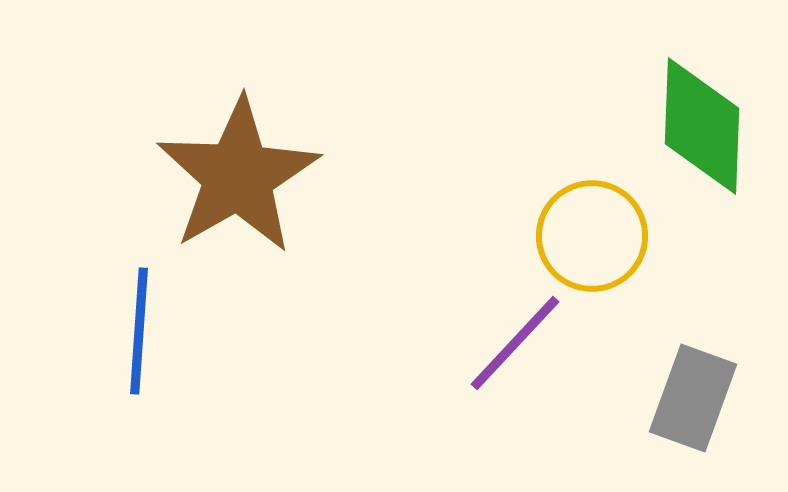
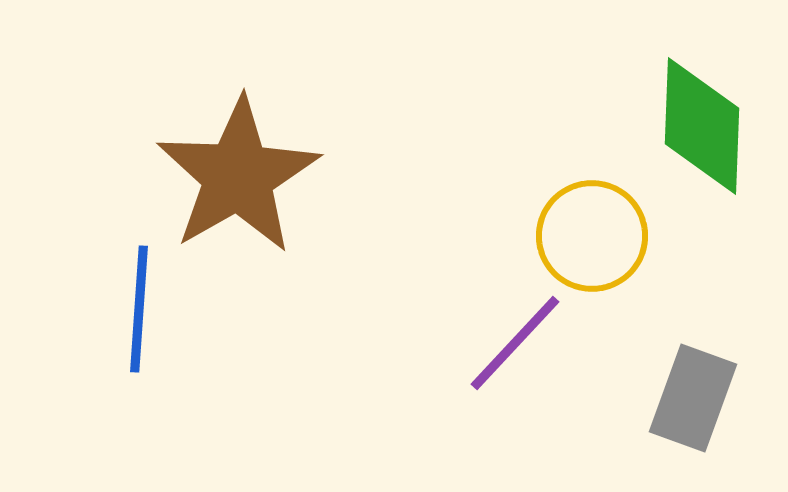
blue line: moved 22 px up
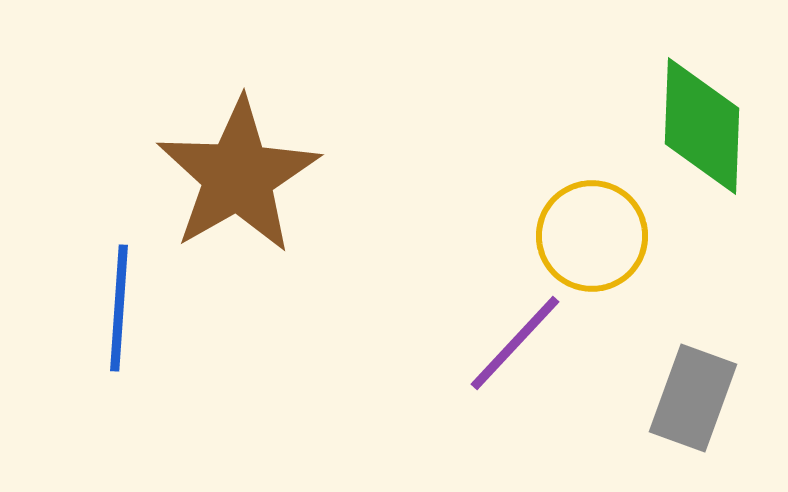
blue line: moved 20 px left, 1 px up
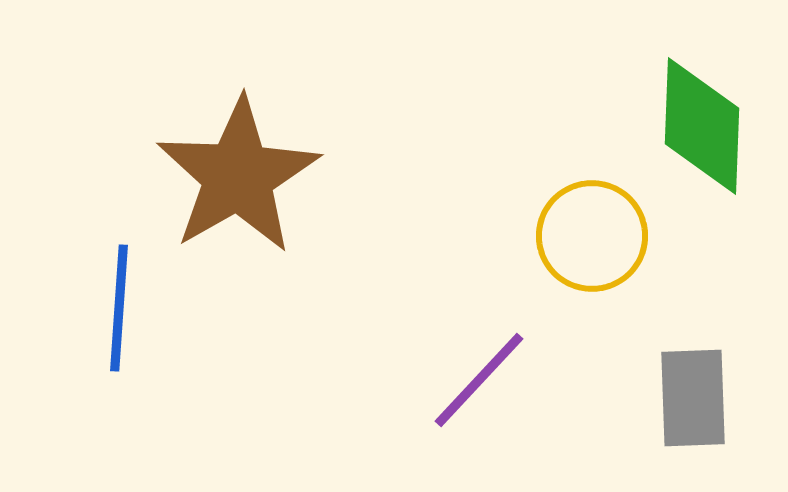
purple line: moved 36 px left, 37 px down
gray rectangle: rotated 22 degrees counterclockwise
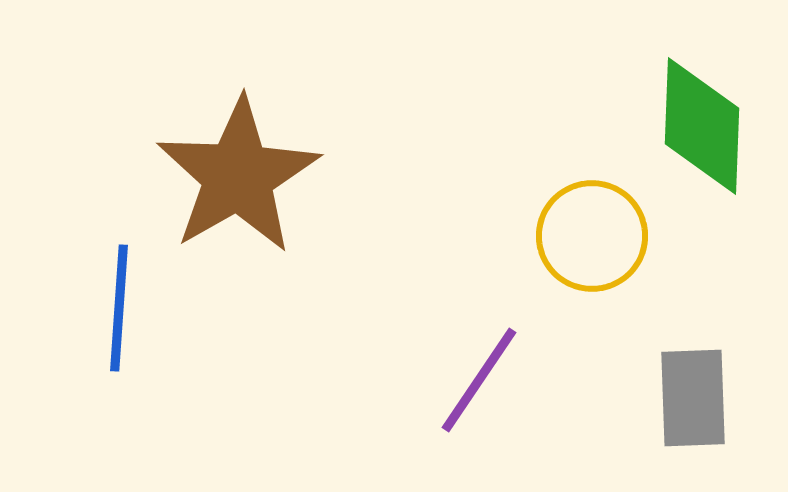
purple line: rotated 9 degrees counterclockwise
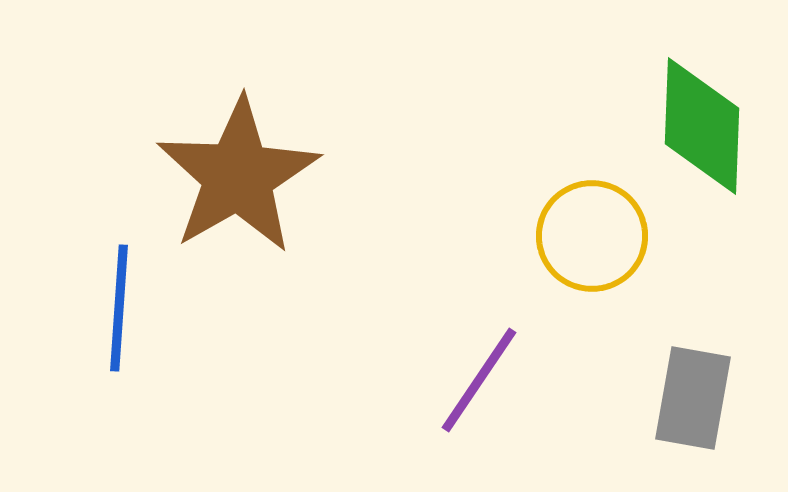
gray rectangle: rotated 12 degrees clockwise
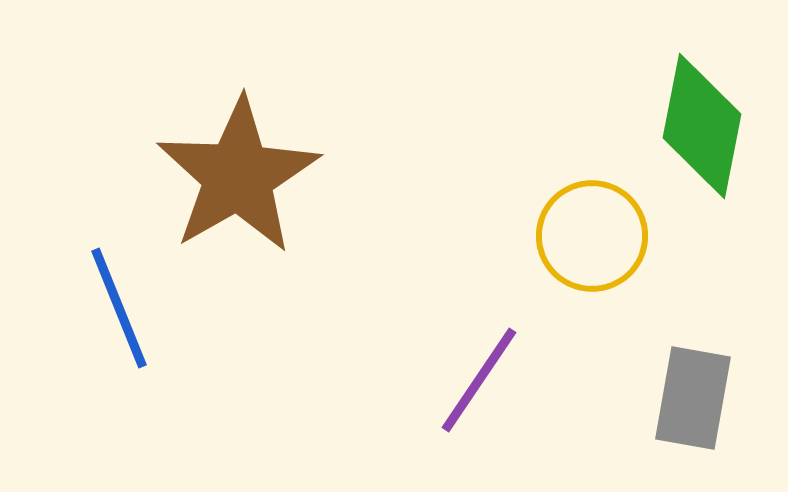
green diamond: rotated 9 degrees clockwise
blue line: rotated 26 degrees counterclockwise
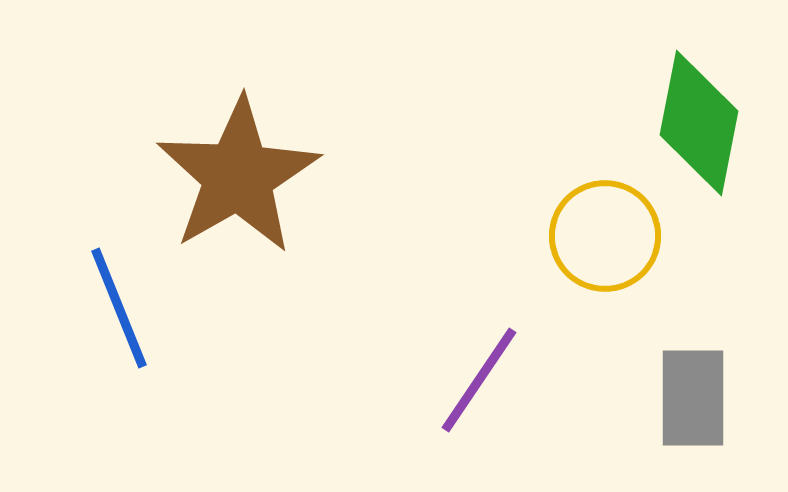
green diamond: moved 3 px left, 3 px up
yellow circle: moved 13 px right
gray rectangle: rotated 10 degrees counterclockwise
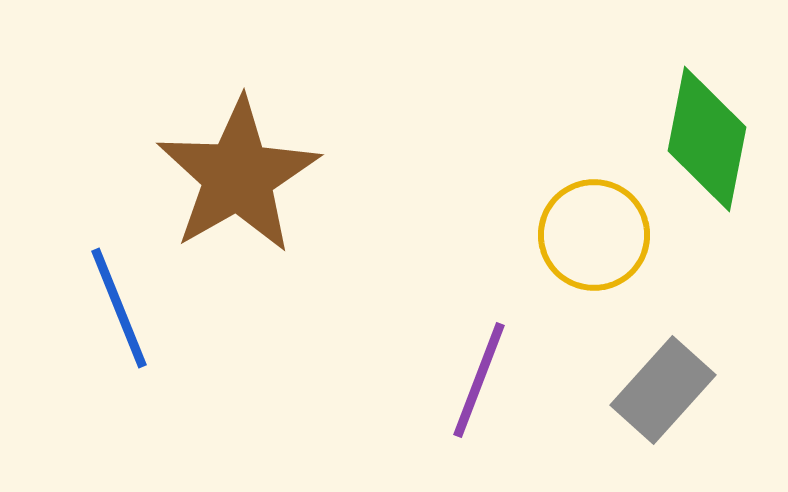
green diamond: moved 8 px right, 16 px down
yellow circle: moved 11 px left, 1 px up
purple line: rotated 13 degrees counterclockwise
gray rectangle: moved 30 px left, 8 px up; rotated 42 degrees clockwise
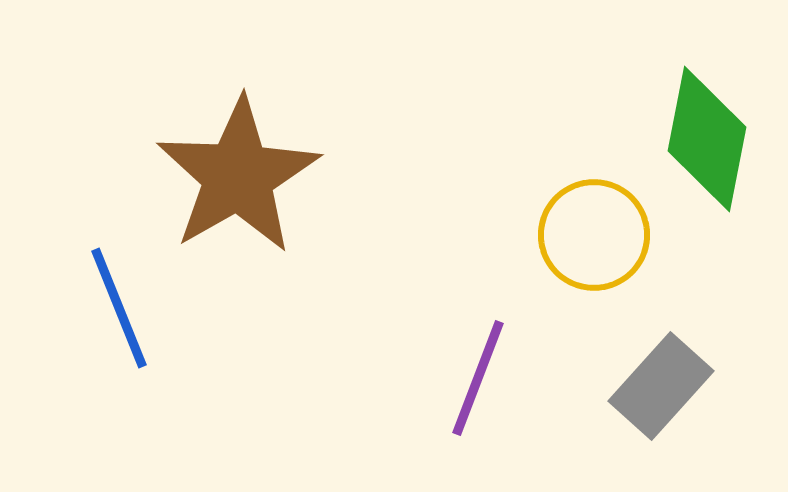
purple line: moved 1 px left, 2 px up
gray rectangle: moved 2 px left, 4 px up
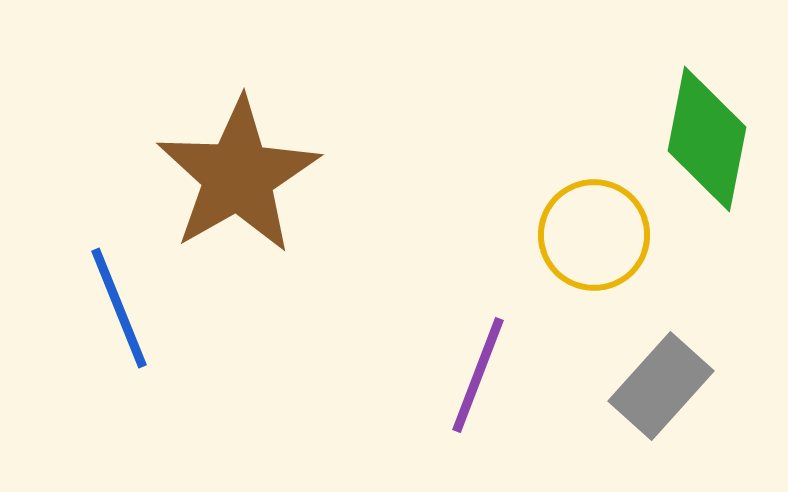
purple line: moved 3 px up
